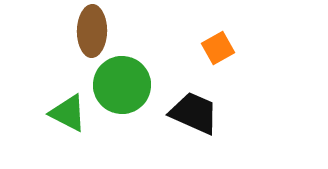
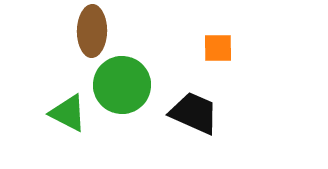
orange square: rotated 28 degrees clockwise
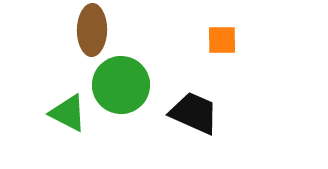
brown ellipse: moved 1 px up
orange square: moved 4 px right, 8 px up
green circle: moved 1 px left
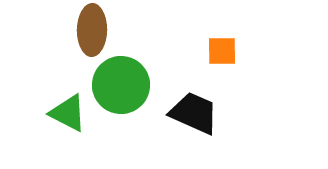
orange square: moved 11 px down
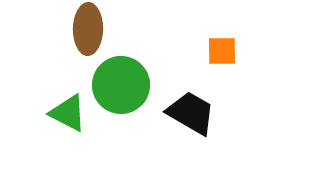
brown ellipse: moved 4 px left, 1 px up
black trapezoid: moved 3 px left; rotated 6 degrees clockwise
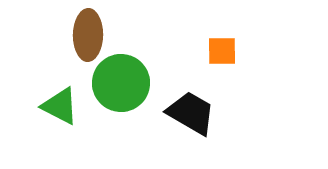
brown ellipse: moved 6 px down
green circle: moved 2 px up
green triangle: moved 8 px left, 7 px up
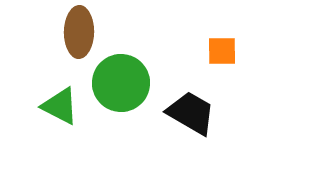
brown ellipse: moved 9 px left, 3 px up
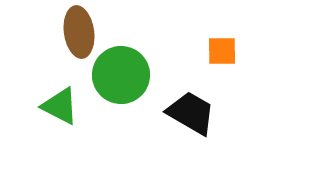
brown ellipse: rotated 9 degrees counterclockwise
green circle: moved 8 px up
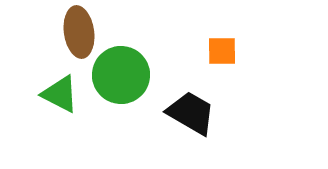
green triangle: moved 12 px up
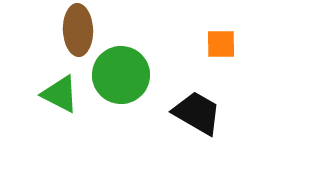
brown ellipse: moved 1 px left, 2 px up; rotated 6 degrees clockwise
orange square: moved 1 px left, 7 px up
black trapezoid: moved 6 px right
